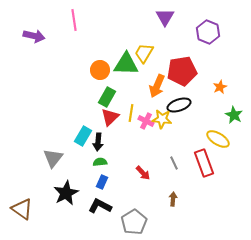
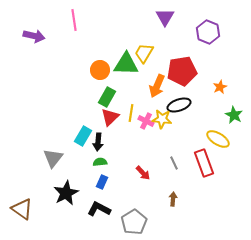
black L-shape: moved 1 px left, 3 px down
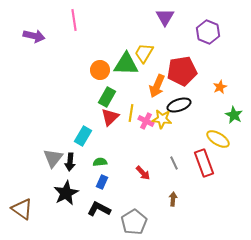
black arrow: moved 28 px left, 20 px down
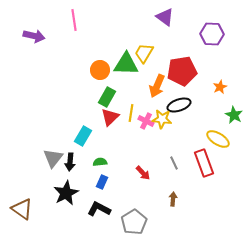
purple triangle: rotated 24 degrees counterclockwise
purple hexagon: moved 4 px right, 2 px down; rotated 20 degrees counterclockwise
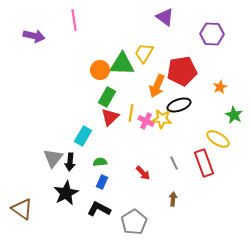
green triangle: moved 4 px left
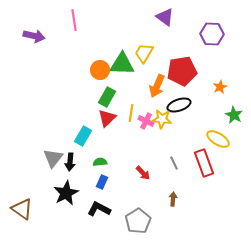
red triangle: moved 3 px left, 1 px down
gray pentagon: moved 4 px right, 1 px up
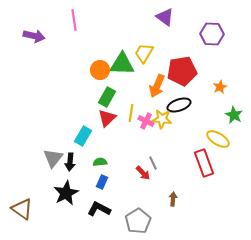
gray line: moved 21 px left
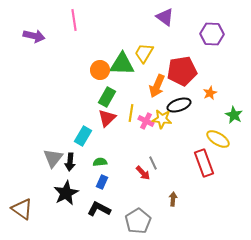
orange star: moved 10 px left, 6 px down
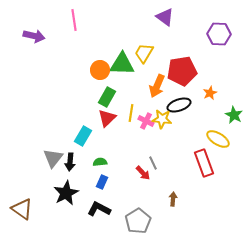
purple hexagon: moved 7 px right
